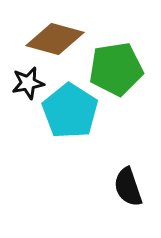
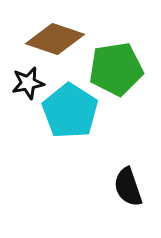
brown diamond: rotated 4 degrees clockwise
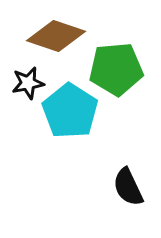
brown diamond: moved 1 px right, 3 px up
green pentagon: rotated 4 degrees clockwise
black semicircle: rotated 6 degrees counterclockwise
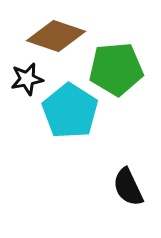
black star: moved 1 px left, 4 px up
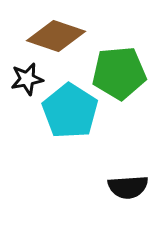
green pentagon: moved 3 px right, 4 px down
black semicircle: rotated 69 degrees counterclockwise
